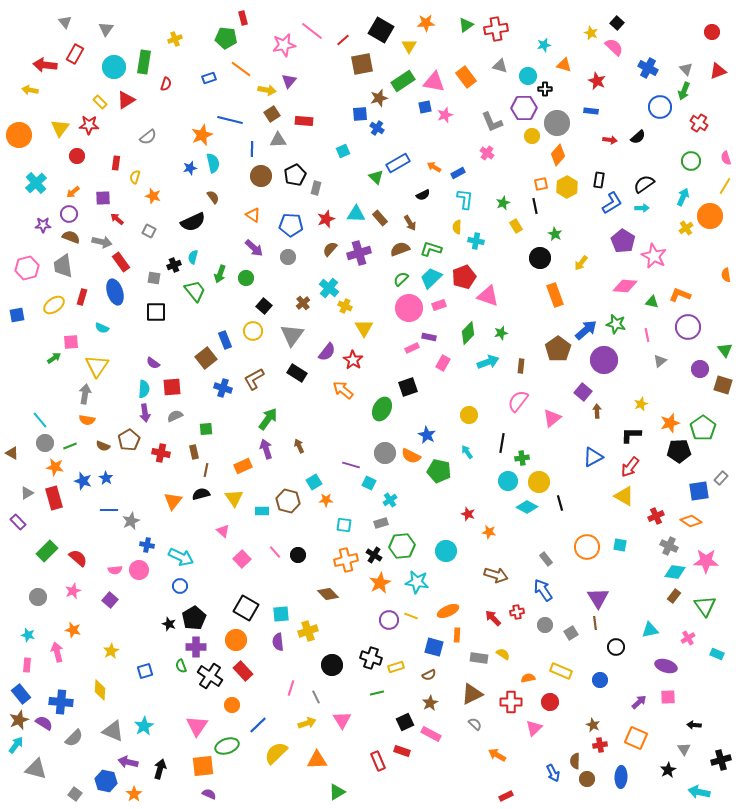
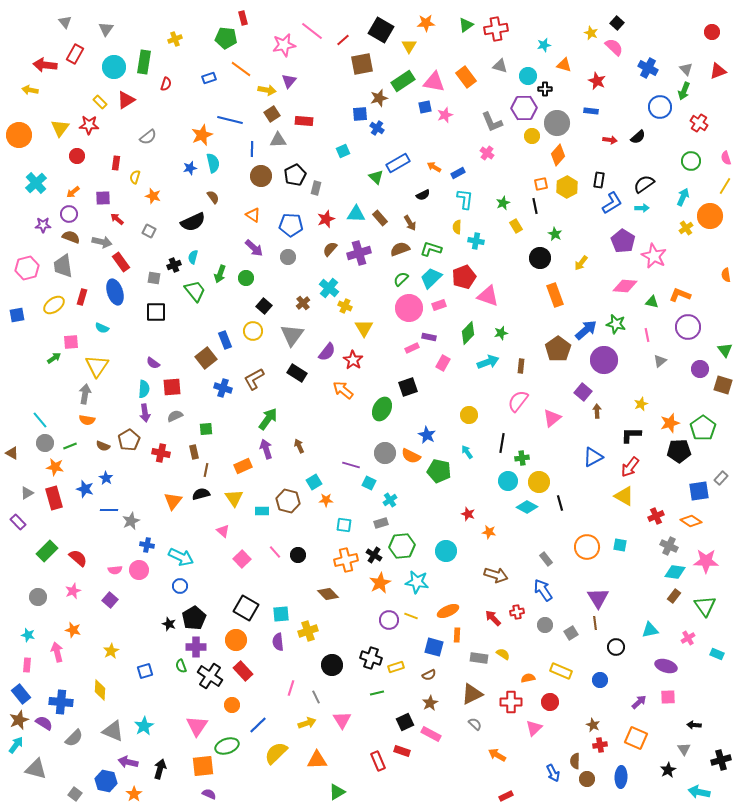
blue star at (83, 481): moved 2 px right, 8 px down
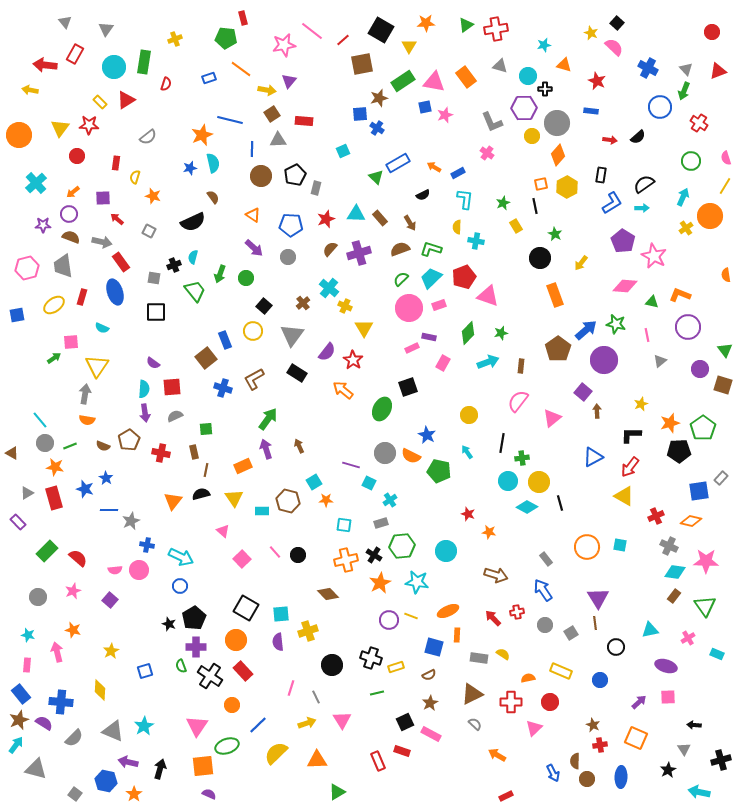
black rectangle at (599, 180): moved 2 px right, 5 px up
orange diamond at (691, 521): rotated 20 degrees counterclockwise
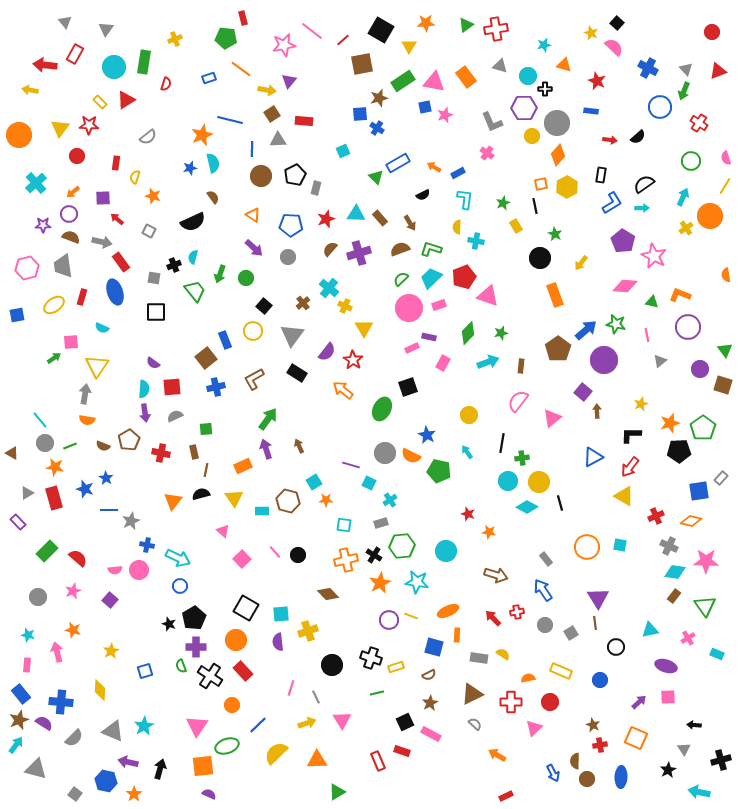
blue cross at (223, 388): moved 7 px left, 1 px up; rotated 30 degrees counterclockwise
cyan arrow at (181, 557): moved 3 px left, 1 px down
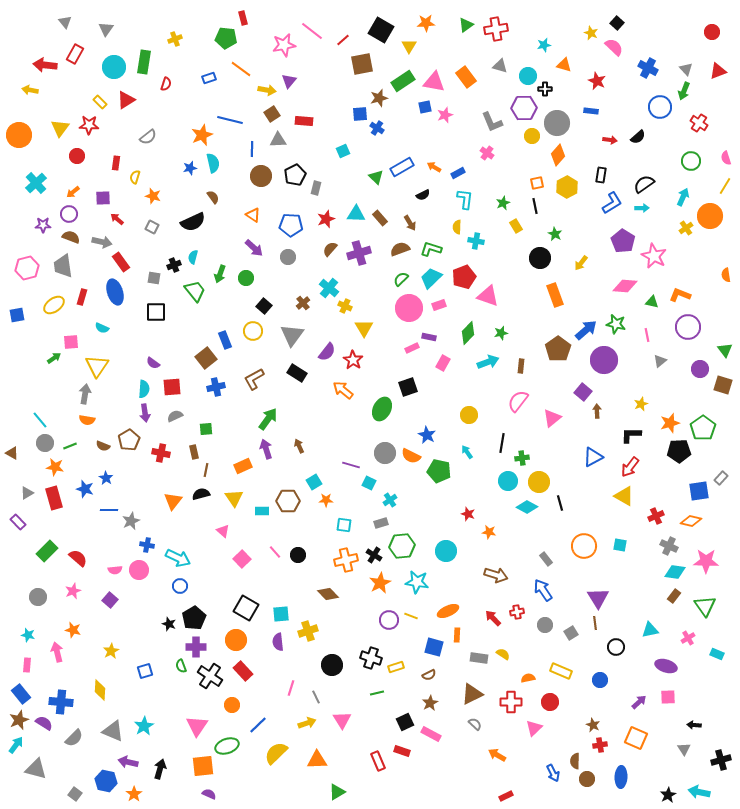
blue rectangle at (398, 163): moved 4 px right, 4 px down
orange square at (541, 184): moved 4 px left, 1 px up
gray square at (149, 231): moved 3 px right, 4 px up
brown hexagon at (288, 501): rotated 15 degrees counterclockwise
orange circle at (587, 547): moved 3 px left, 1 px up
black star at (668, 770): moved 25 px down
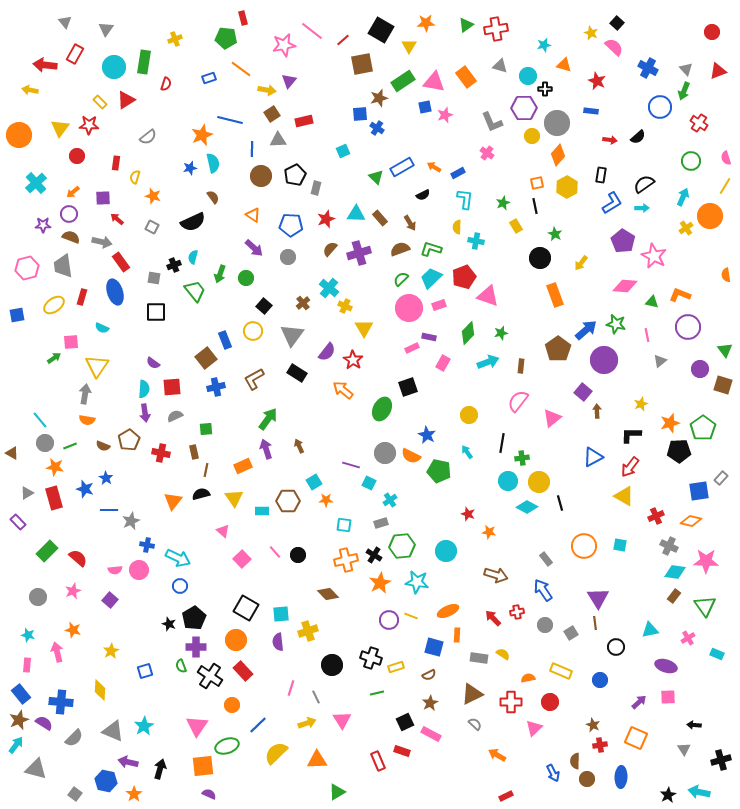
red rectangle at (304, 121): rotated 18 degrees counterclockwise
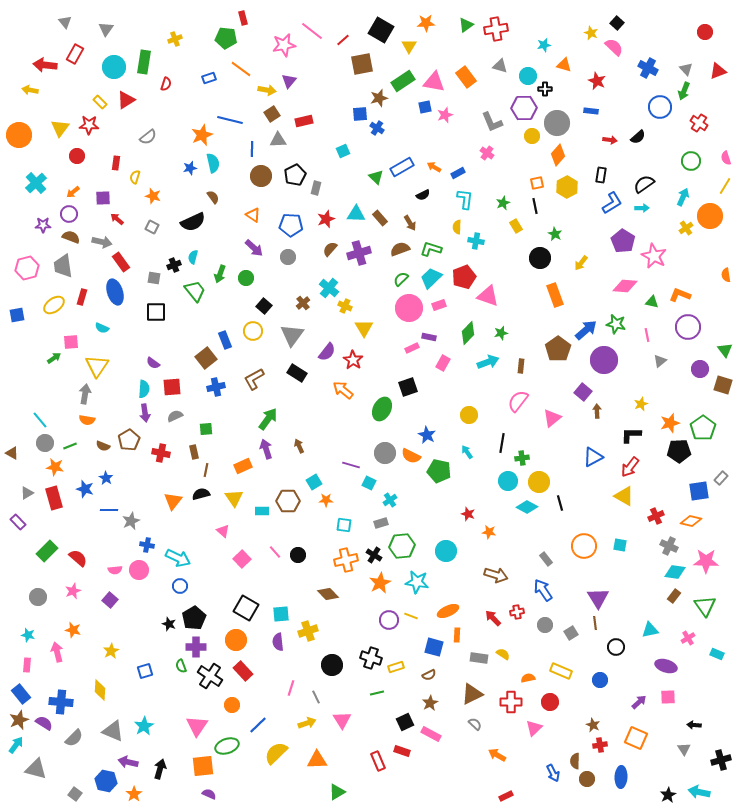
red circle at (712, 32): moved 7 px left
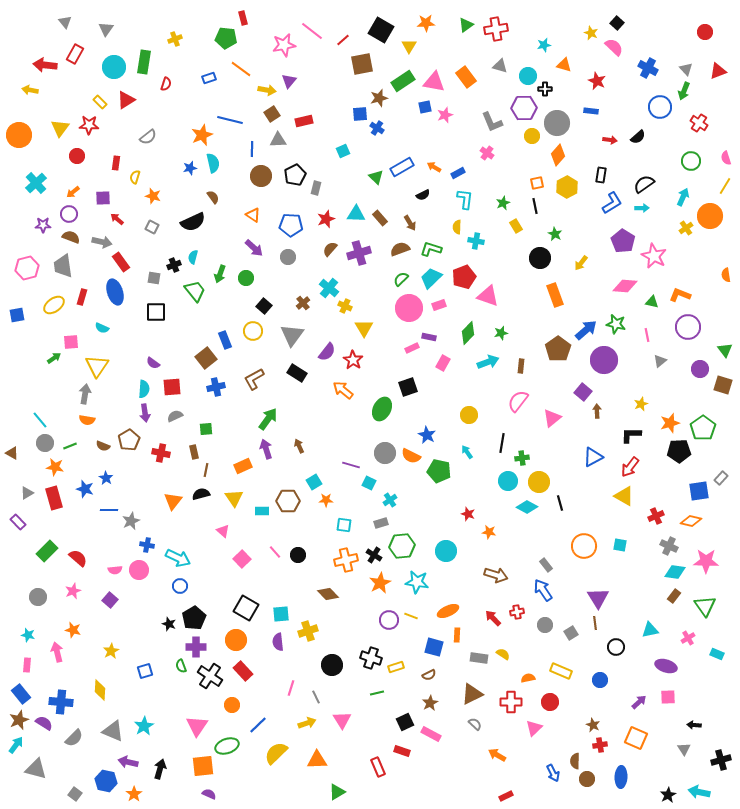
gray rectangle at (546, 559): moved 6 px down
red rectangle at (378, 761): moved 6 px down
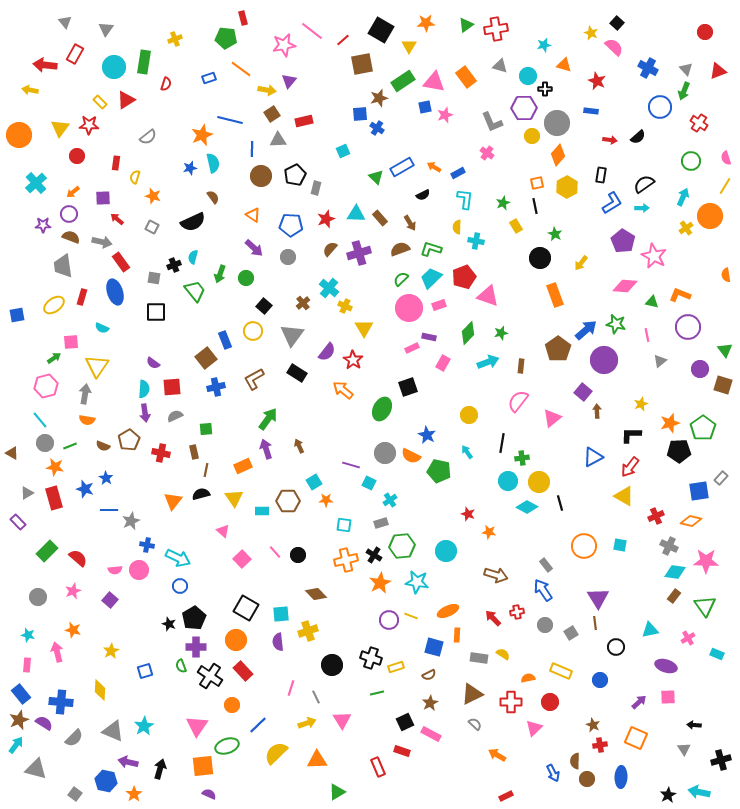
pink hexagon at (27, 268): moved 19 px right, 118 px down
brown diamond at (328, 594): moved 12 px left
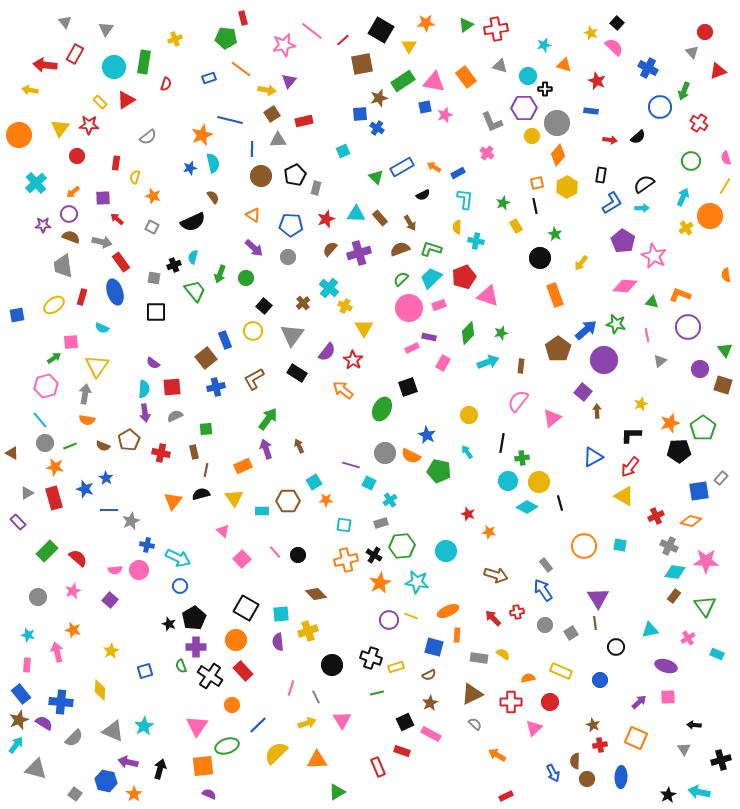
gray triangle at (686, 69): moved 6 px right, 17 px up
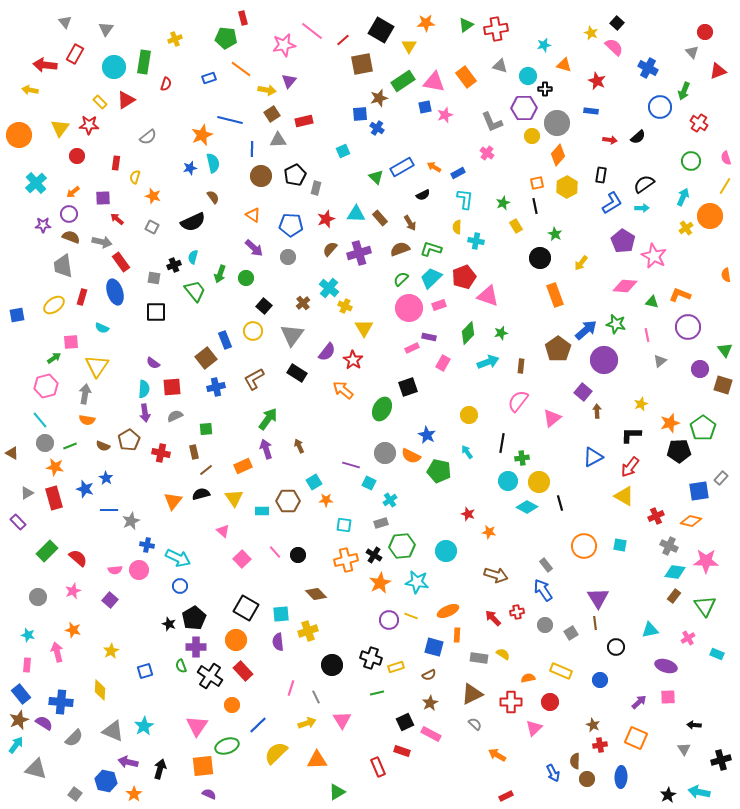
brown line at (206, 470): rotated 40 degrees clockwise
